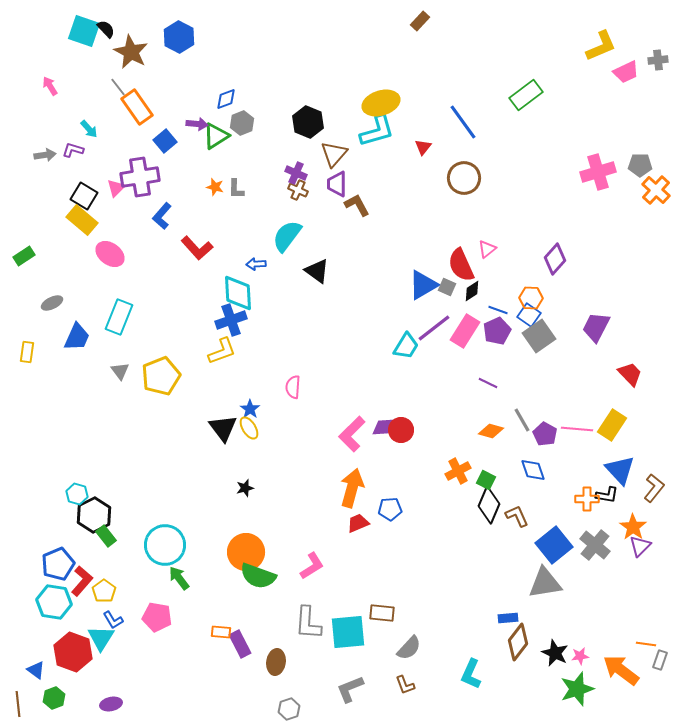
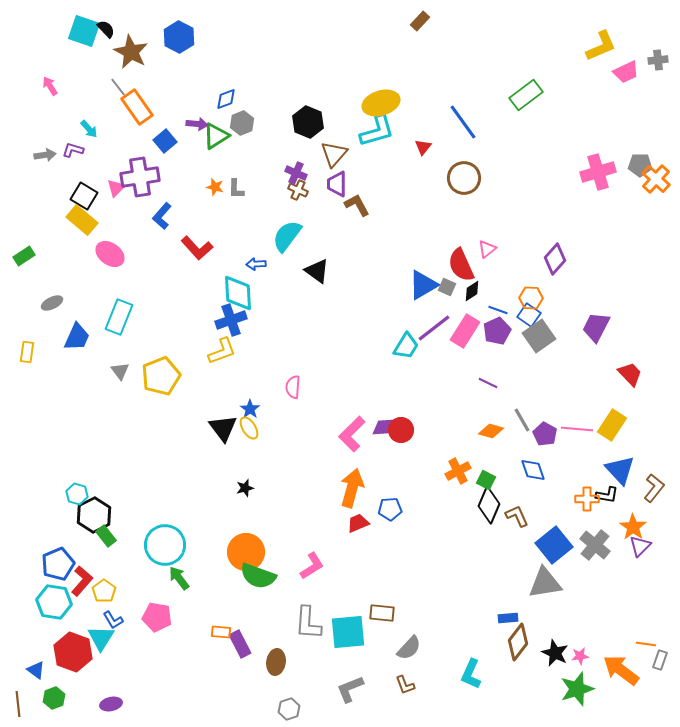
orange cross at (656, 190): moved 11 px up
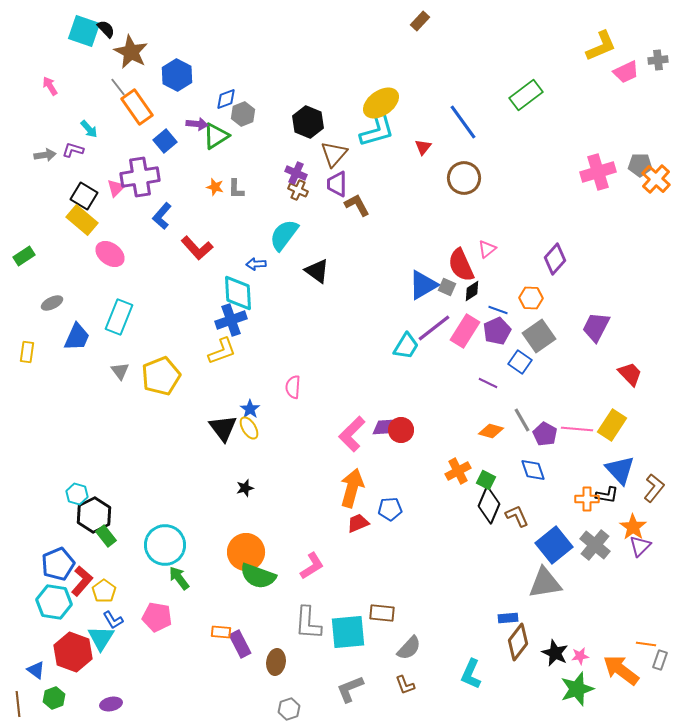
blue hexagon at (179, 37): moved 2 px left, 38 px down
yellow ellipse at (381, 103): rotated 18 degrees counterclockwise
gray hexagon at (242, 123): moved 1 px right, 9 px up
cyan semicircle at (287, 236): moved 3 px left, 1 px up
blue square at (529, 315): moved 9 px left, 47 px down
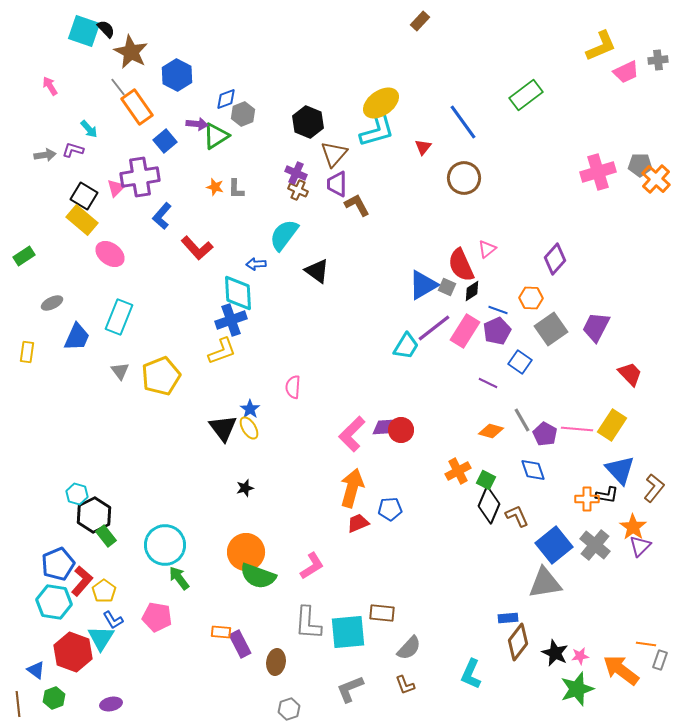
gray square at (539, 336): moved 12 px right, 7 px up
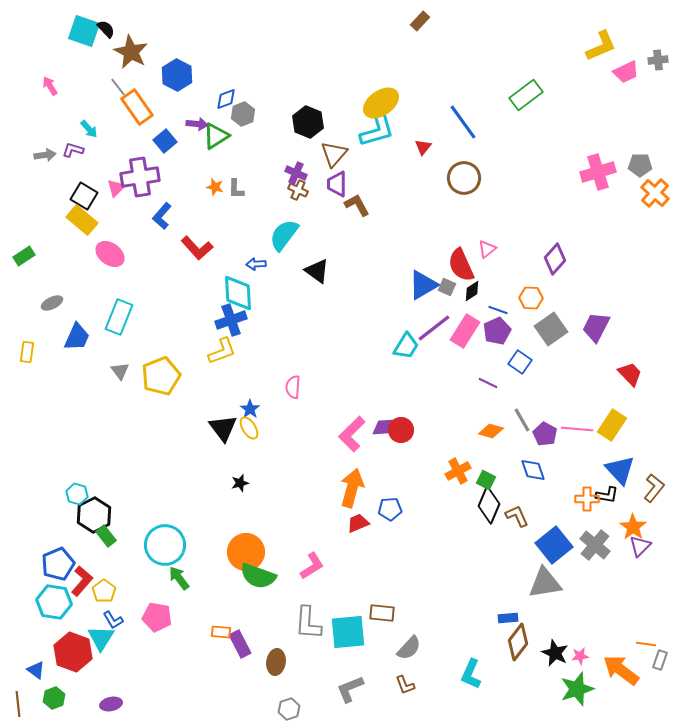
orange cross at (656, 179): moved 1 px left, 14 px down
black star at (245, 488): moved 5 px left, 5 px up
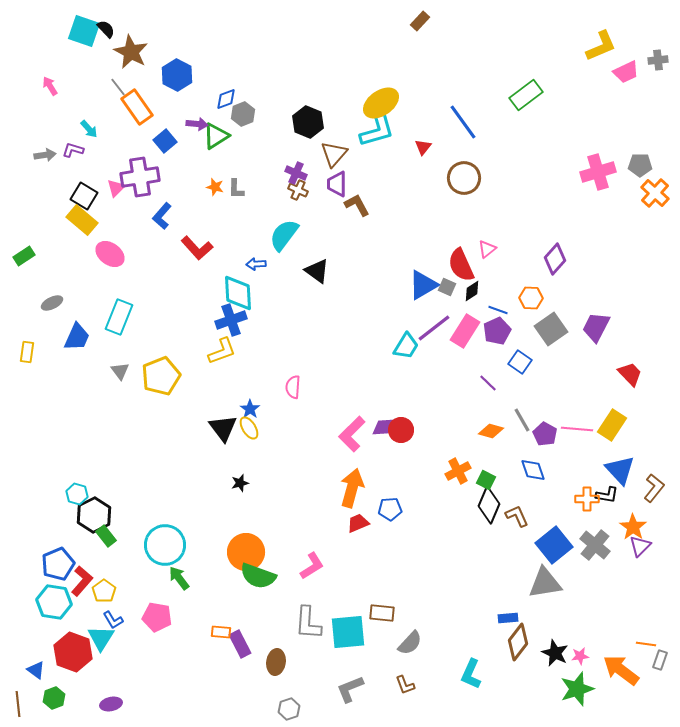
purple line at (488, 383): rotated 18 degrees clockwise
gray semicircle at (409, 648): moved 1 px right, 5 px up
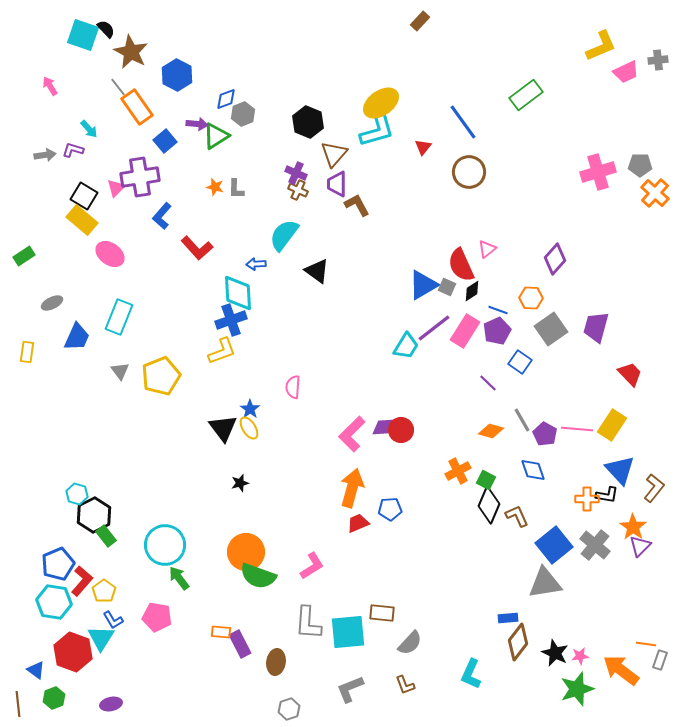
cyan square at (84, 31): moved 1 px left, 4 px down
brown circle at (464, 178): moved 5 px right, 6 px up
purple trapezoid at (596, 327): rotated 12 degrees counterclockwise
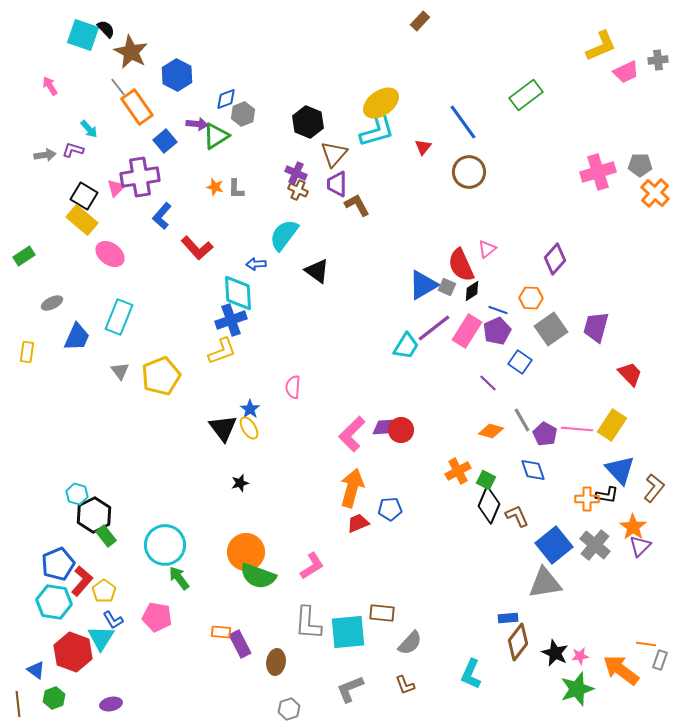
pink rectangle at (465, 331): moved 2 px right
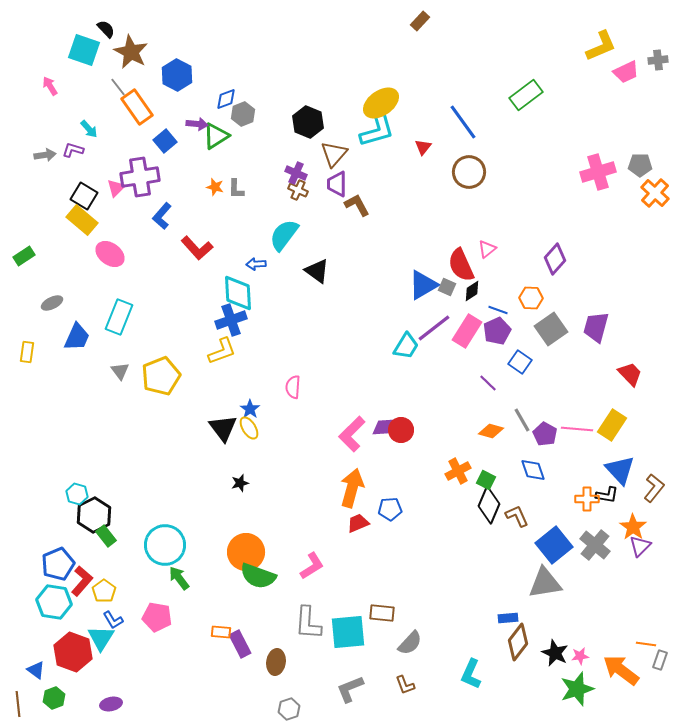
cyan square at (83, 35): moved 1 px right, 15 px down
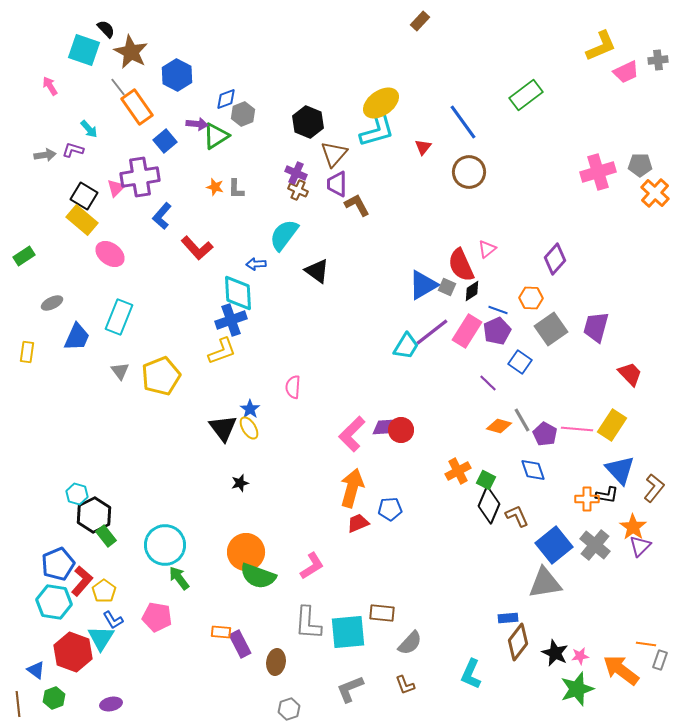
purple line at (434, 328): moved 2 px left, 4 px down
orange diamond at (491, 431): moved 8 px right, 5 px up
